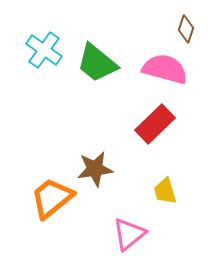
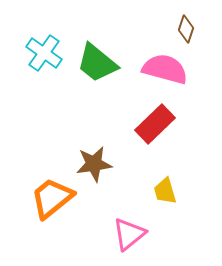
cyan cross: moved 3 px down
brown star: moved 1 px left, 5 px up
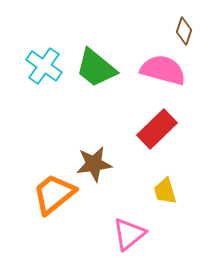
brown diamond: moved 2 px left, 2 px down
cyan cross: moved 13 px down
green trapezoid: moved 1 px left, 5 px down
pink semicircle: moved 2 px left, 1 px down
red rectangle: moved 2 px right, 5 px down
orange trapezoid: moved 2 px right, 4 px up
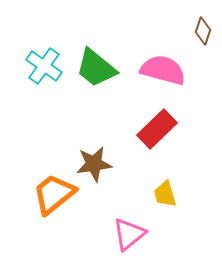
brown diamond: moved 19 px right
yellow trapezoid: moved 3 px down
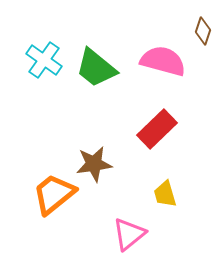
cyan cross: moved 6 px up
pink semicircle: moved 9 px up
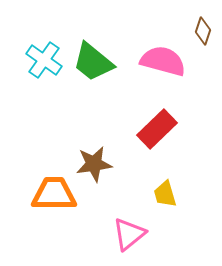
green trapezoid: moved 3 px left, 6 px up
orange trapezoid: rotated 39 degrees clockwise
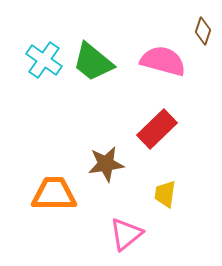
brown star: moved 12 px right
yellow trapezoid: rotated 24 degrees clockwise
pink triangle: moved 3 px left
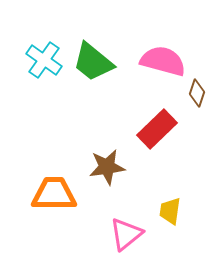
brown diamond: moved 6 px left, 62 px down
brown star: moved 1 px right, 3 px down
yellow trapezoid: moved 5 px right, 17 px down
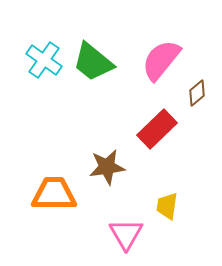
pink semicircle: moved 2 px left, 1 px up; rotated 66 degrees counterclockwise
brown diamond: rotated 32 degrees clockwise
yellow trapezoid: moved 3 px left, 5 px up
pink triangle: rotated 21 degrees counterclockwise
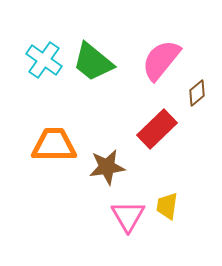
orange trapezoid: moved 49 px up
pink triangle: moved 2 px right, 18 px up
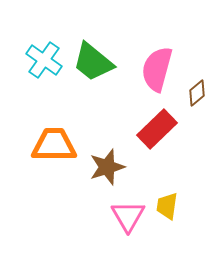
pink semicircle: moved 4 px left, 9 px down; rotated 24 degrees counterclockwise
brown star: rotated 9 degrees counterclockwise
